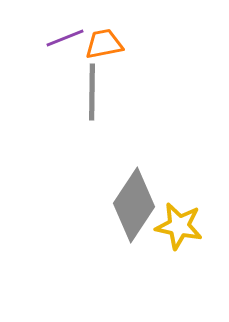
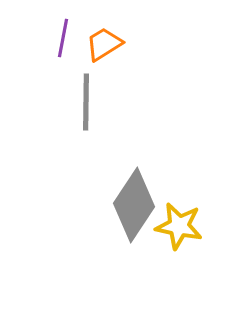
purple line: moved 2 px left; rotated 57 degrees counterclockwise
orange trapezoid: rotated 21 degrees counterclockwise
gray line: moved 6 px left, 10 px down
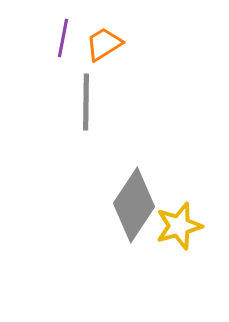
yellow star: rotated 27 degrees counterclockwise
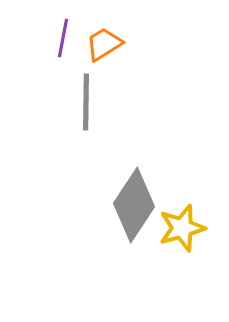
yellow star: moved 3 px right, 2 px down
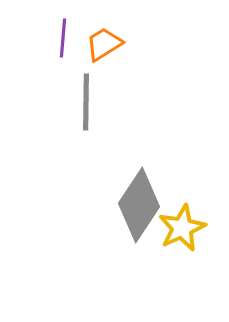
purple line: rotated 6 degrees counterclockwise
gray diamond: moved 5 px right
yellow star: rotated 9 degrees counterclockwise
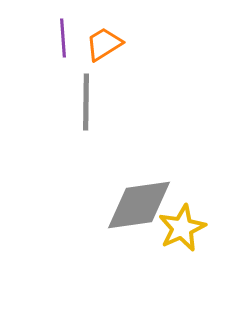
purple line: rotated 9 degrees counterclockwise
gray diamond: rotated 48 degrees clockwise
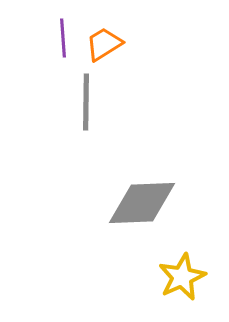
gray diamond: moved 3 px right, 2 px up; rotated 6 degrees clockwise
yellow star: moved 49 px down
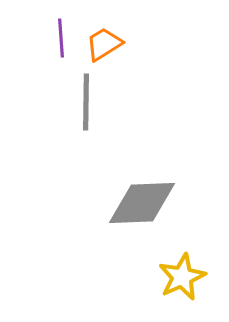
purple line: moved 2 px left
